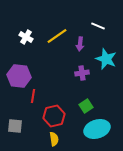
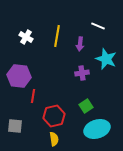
yellow line: rotated 45 degrees counterclockwise
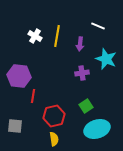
white cross: moved 9 px right, 1 px up
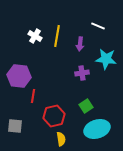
cyan star: rotated 15 degrees counterclockwise
yellow semicircle: moved 7 px right
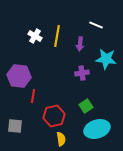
white line: moved 2 px left, 1 px up
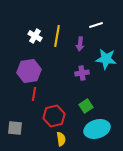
white line: rotated 40 degrees counterclockwise
purple hexagon: moved 10 px right, 5 px up; rotated 15 degrees counterclockwise
red line: moved 1 px right, 2 px up
gray square: moved 2 px down
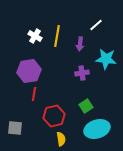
white line: rotated 24 degrees counterclockwise
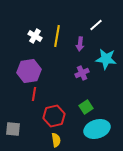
purple cross: rotated 16 degrees counterclockwise
green square: moved 1 px down
gray square: moved 2 px left, 1 px down
yellow semicircle: moved 5 px left, 1 px down
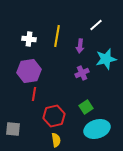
white cross: moved 6 px left, 3 px down; rotated 24 degrees counterclockwise
purple arrow: moved 2 px down
cyan star: rotated 20 degrees counterclockwise
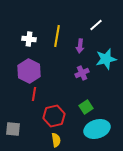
purple hexagon: rotated 25 degrees counterclockwise
